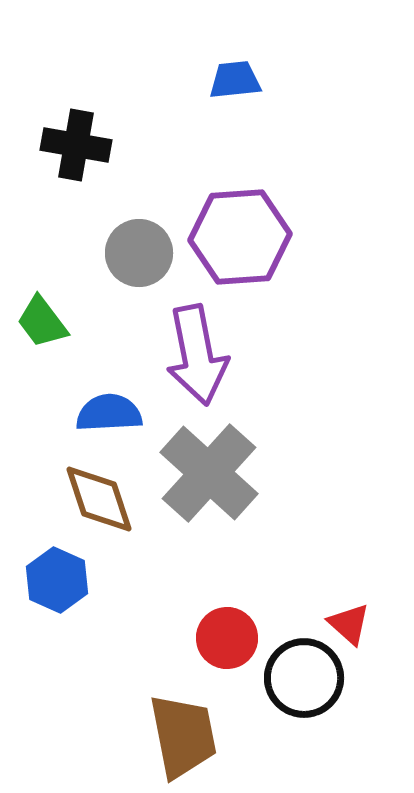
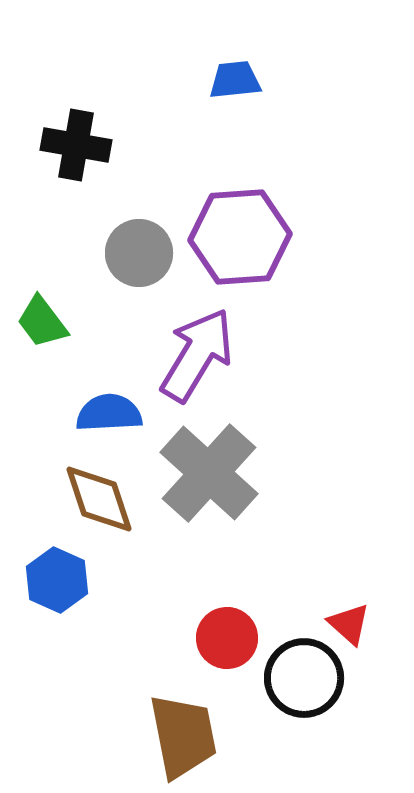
purple arrow: rotated 138 degrees counterclockwise
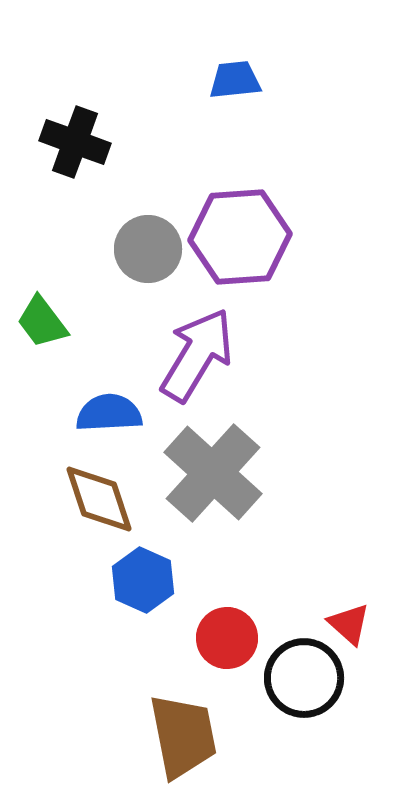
black cross: moved 1 px left, 3 px up; rotated 10 degrees clockwise
gray circle: moved 9 px right, 4 px up
gray cross: moved 4 px right
blue hexagon: moved 86 px right
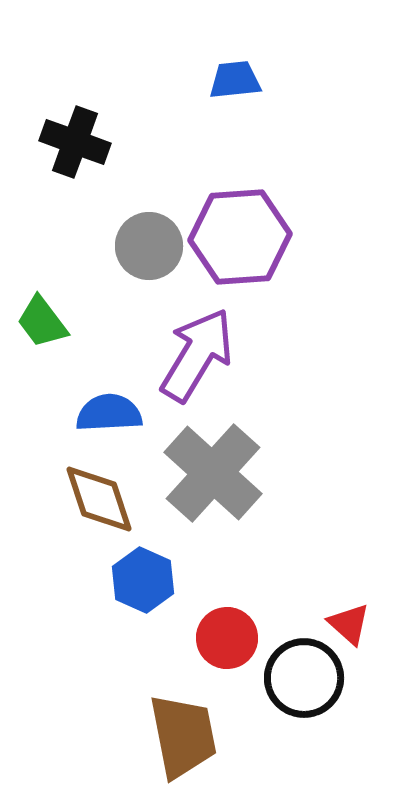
gray circle: moved 1 px right, 3 px up
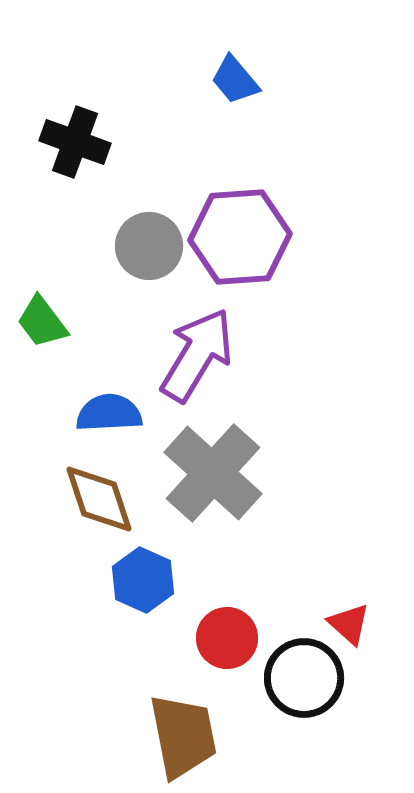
blue trapezoid: rotated 124 degrees counterclockwise
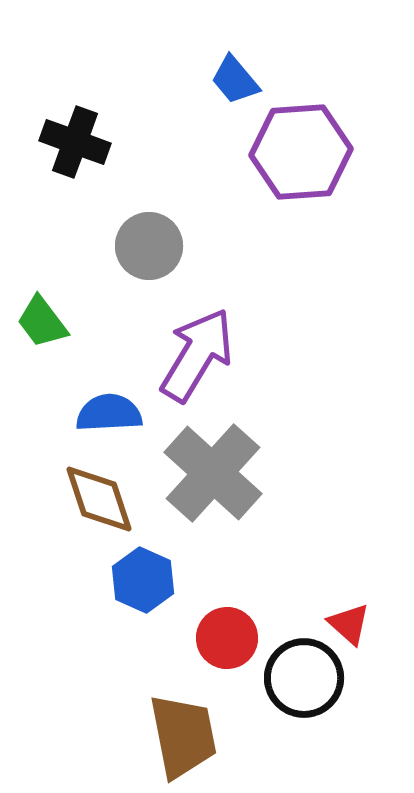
purple hexagon: moved 61 px right, 85 px up
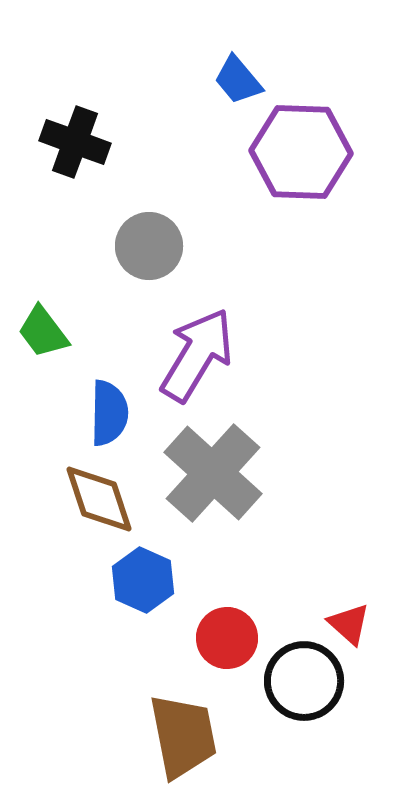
blue trapezoid: moved 3 px right
purple hexagon: rotated 6 degrees clockwise
green trapezoid: moved 1 px right, 10 px down
blue semicircle: rotated 94 degrees clockwise
black circle: moved 3 px down
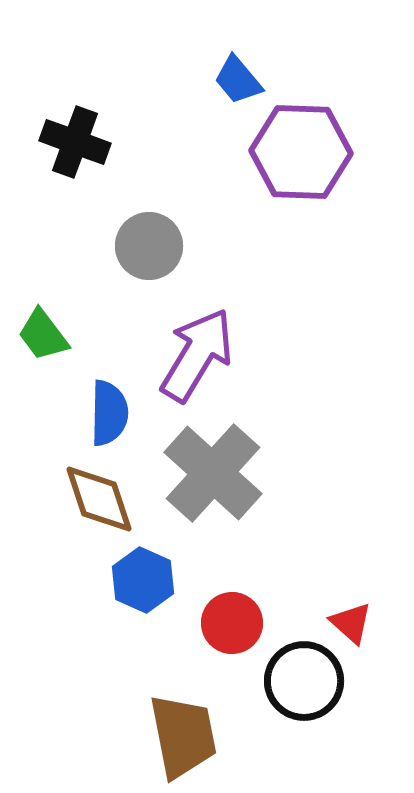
green trapezoid: moved 3 px down
red triangle: moved 2 px right, 1 px up
red circle: moved 5 px right, 15 px up
